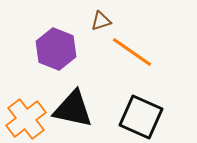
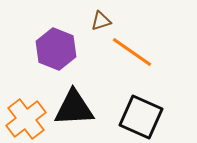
black triangle: moved 1 px right, 1 px up; rotated 15 degrees counterclockwise
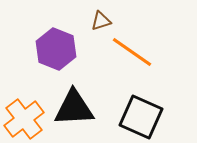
orange cross: moved 2 px left
